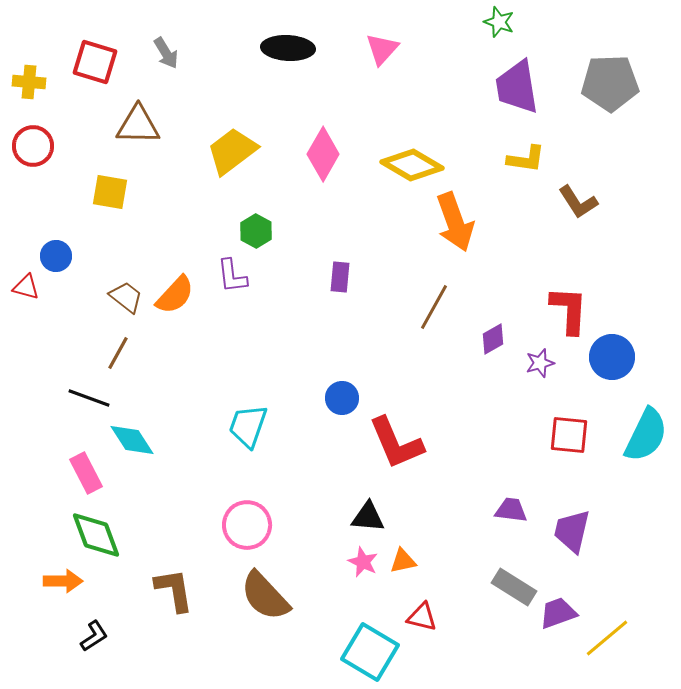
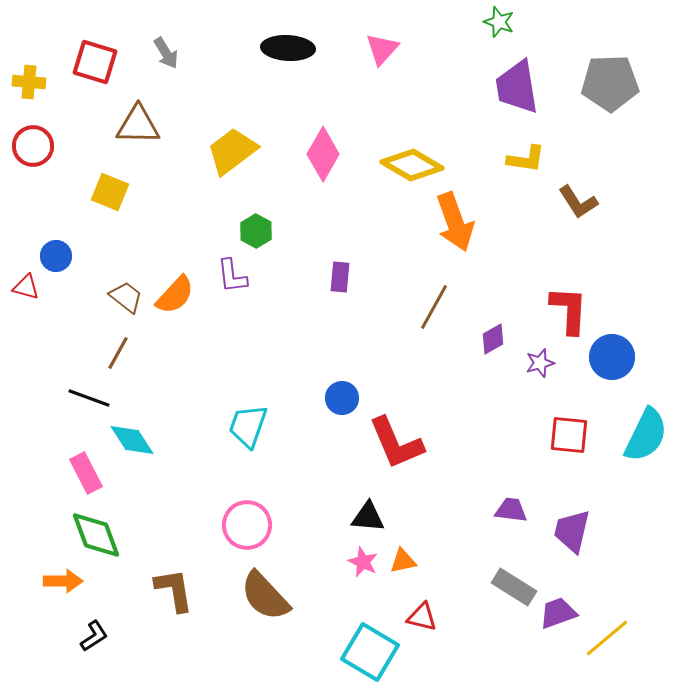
yellow square at (110, 192): rotated 12 degrees clockwise
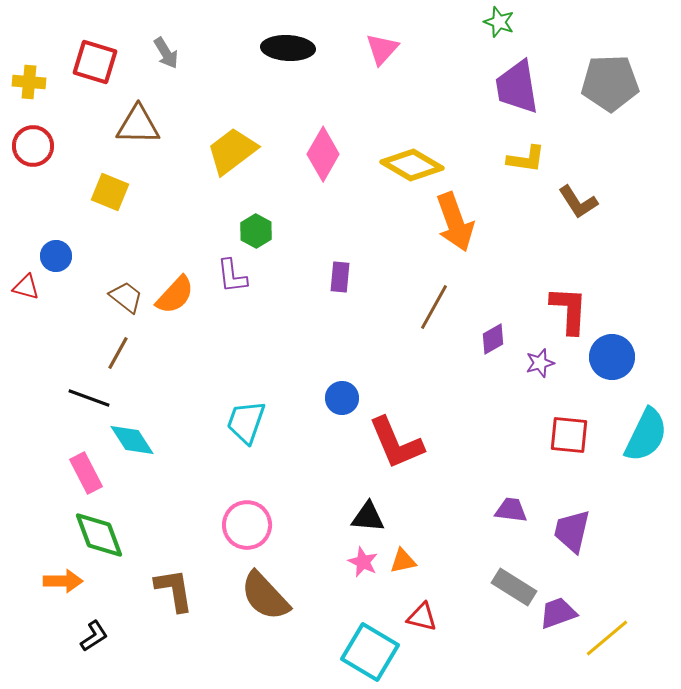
cyan trapezoid at (248, 426): moved 2 px left, 4 px up
green diamond at (96, 535): moved 3 px right
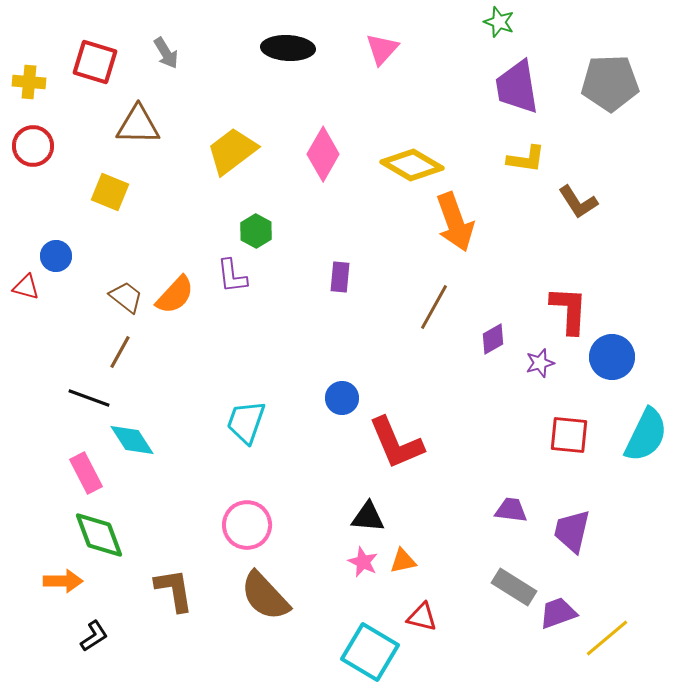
brown line at (118, 353): moved 2 px right, 1 px up
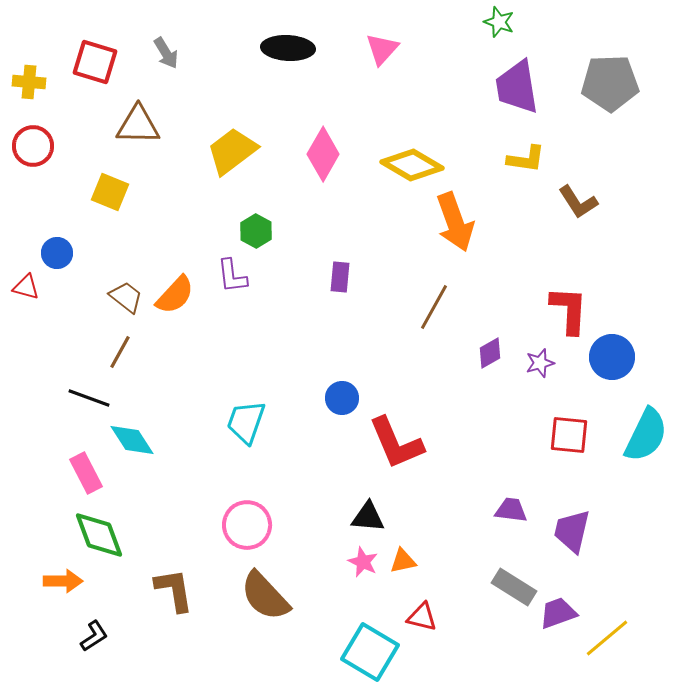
blue circle at (56, 256): moved 1 px right, 3 px up
purple diamond at (493, 339): moved 3 px left, 14 px down
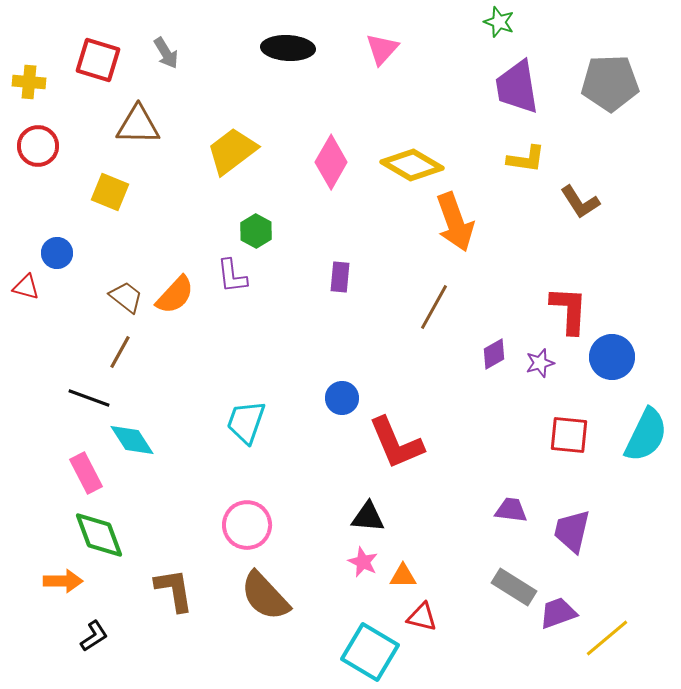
red square at (95, 62): moved 3 px right, 2 px up
red circle at (33, 146): moved 5 px right
pink diamond at (323, 154): moved 8 px right, 8 px down
brown L-shape at (578, 202): moved 2 px right
purple diamond at (490, 353): moved 4 px right, 1 px down
orange triangle at (403, 561): moved 15 px down; rotated 12 degrees clockwise
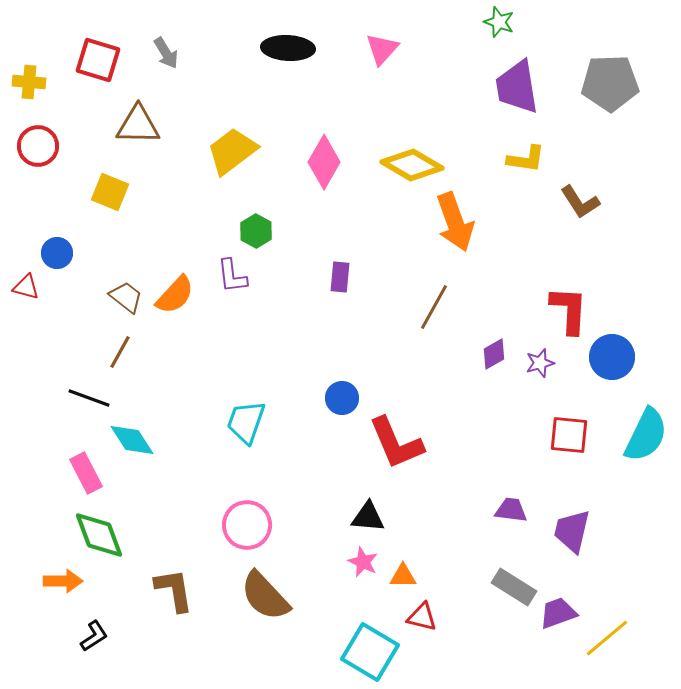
pink diamond at (331, 162): moved 7 px left
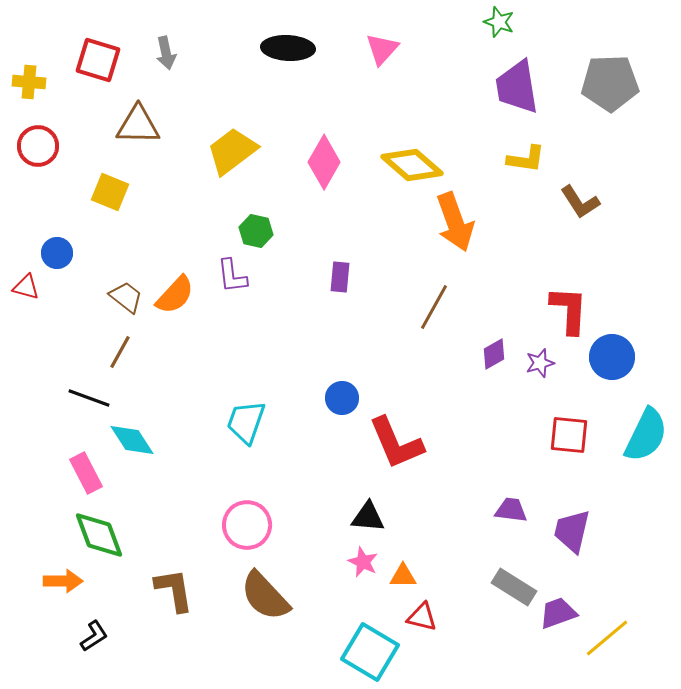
gray arrow at (166, 53): rotated 20 degrees clockwise
yellow diamond at (412, 165): rotated 10 degrees clockwise
green hexagon at (256, 231): rotated 16 degrees counterclockwise
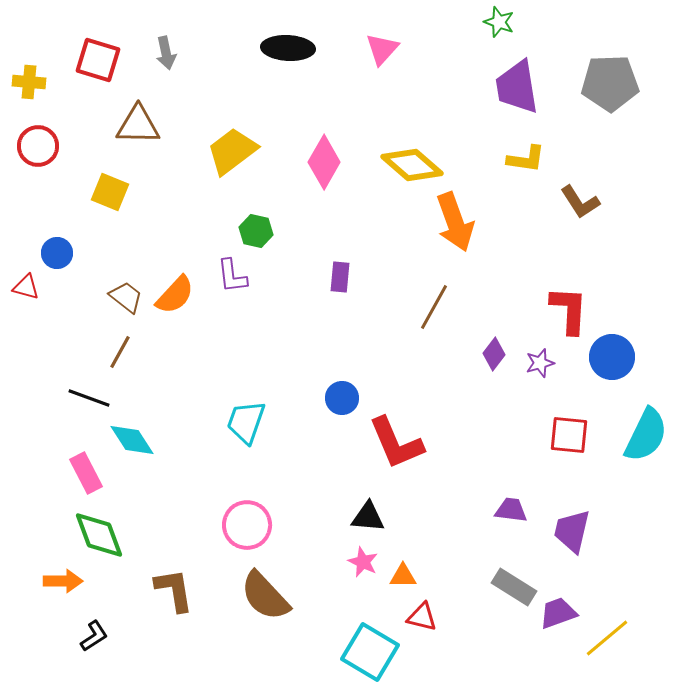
purple diamond at (494, 354): rotated 24 degrees counterclockwise
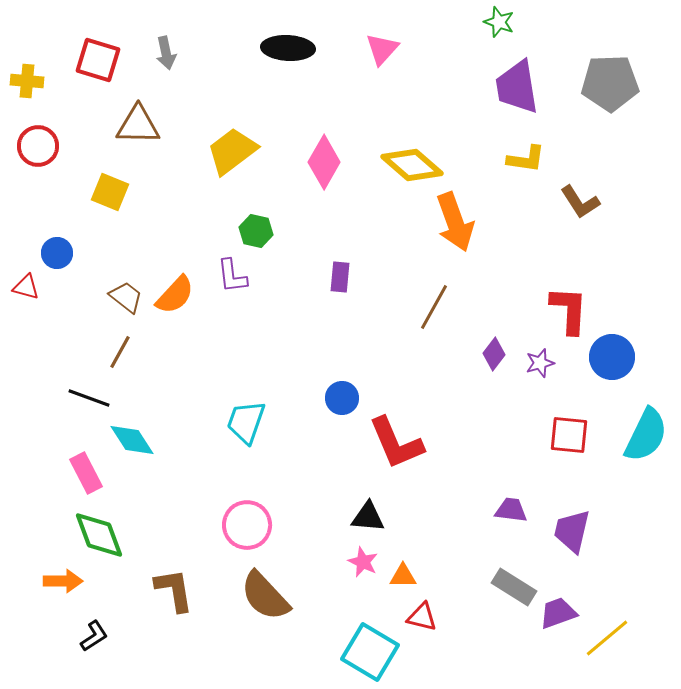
yellow cross at (29, 82): moved 2 px left, 1 px up
